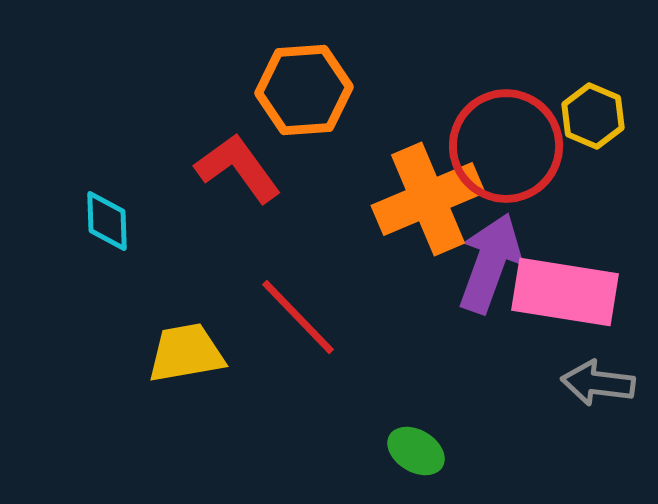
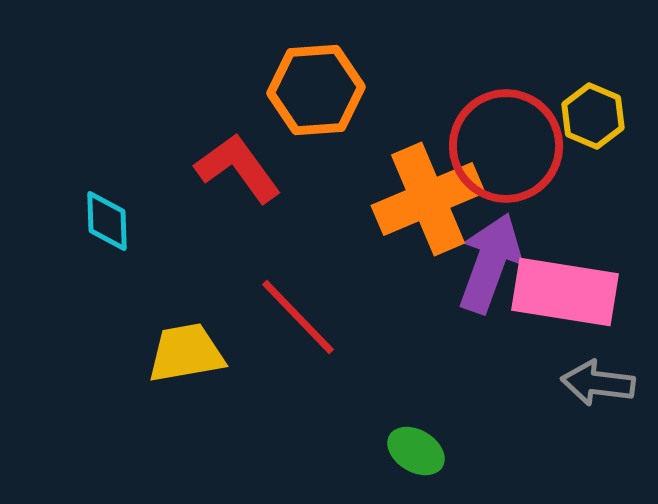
orange hexagon: moved 12 px right
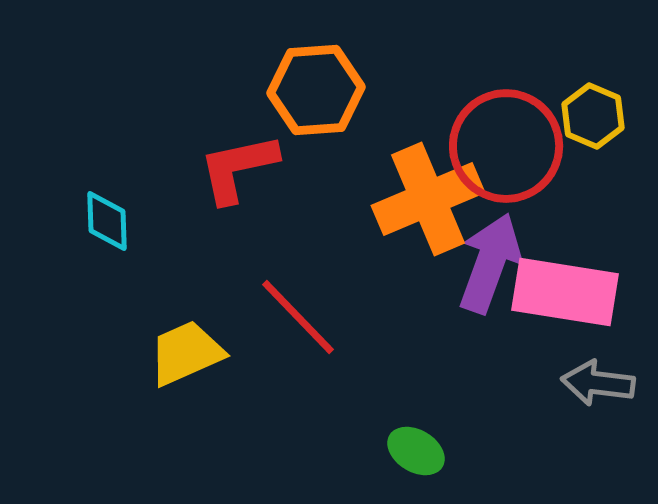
red L-shape: rotated 66 degrees counterclockwise
yellow trapezoid: rotated 14 degrees counterclockwise
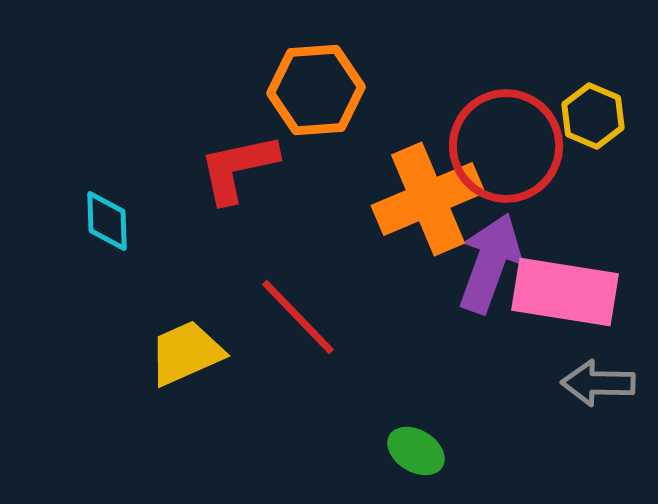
gray arrow: rotated 6 degrees counterclockwise
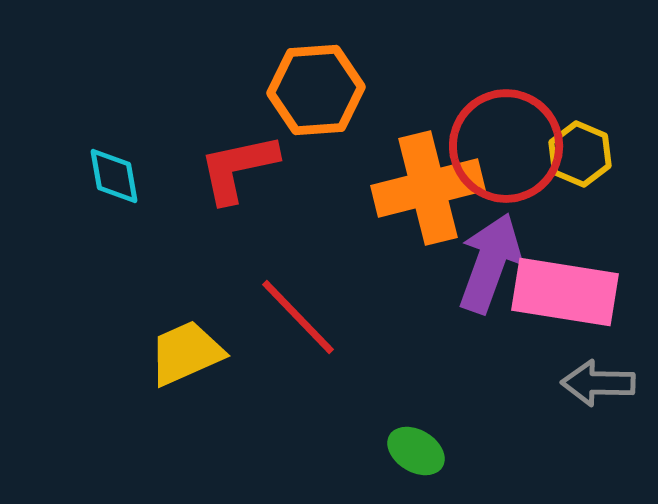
yellow hexagon: moved 13 px left, 38 px down
orange cross: moved 11 px up; rotated 9 degrees clockwise
cyan diamond: moved 7 px right, 45 px up; rotated 8 degrees counterclockwise
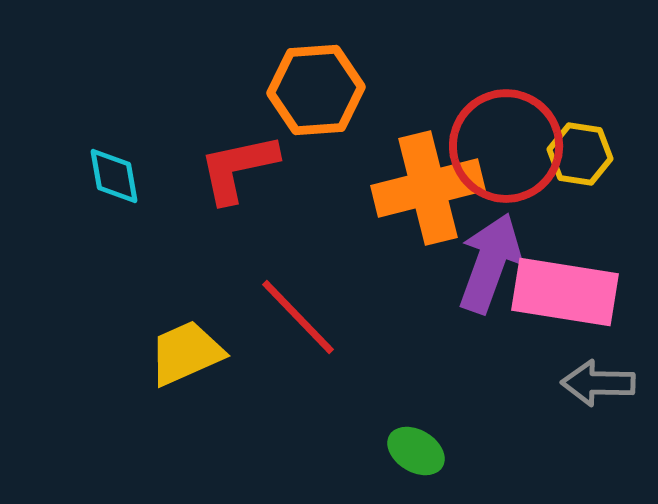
yellow hexagon: rotated 14 degrees counterclockwise
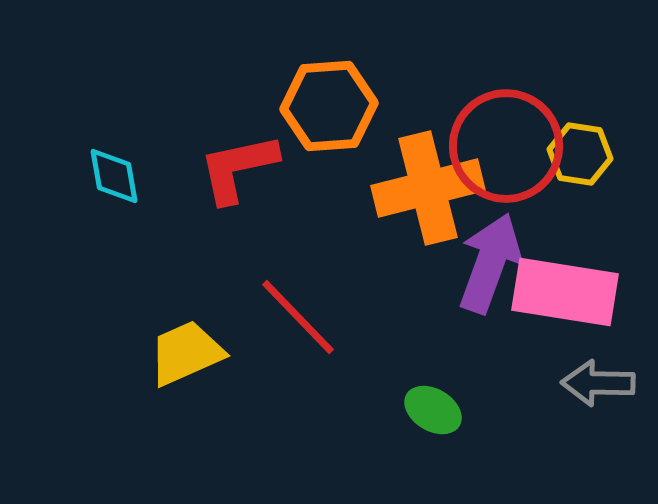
orange hexagon: moved 13 px right, 16 px down
green ellipse: moved 17 px right, 41 px up
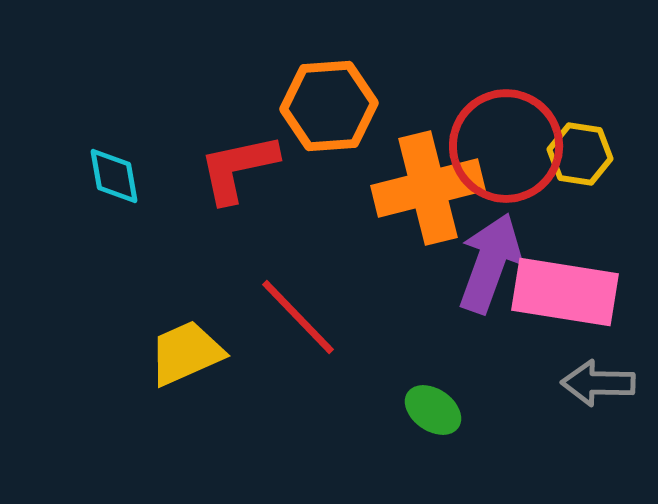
green ellipse: rotated 4 degrees clockwise
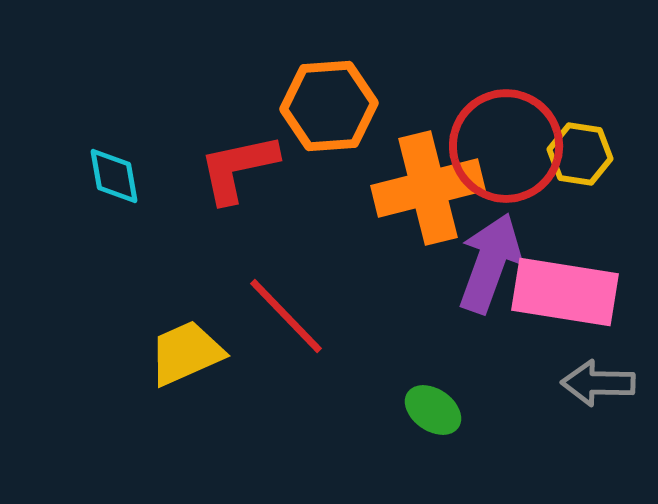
red line: moved 12 px left, 1 px up
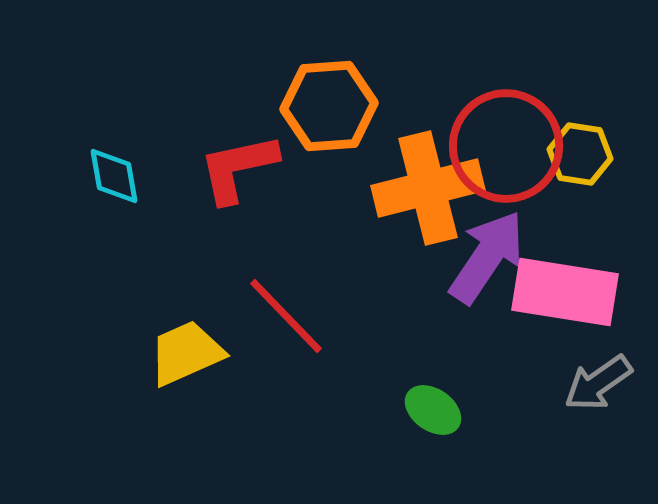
purple arrow: moved 3 px left, 6 px up; rotated 14 degrees clockwise
gray arrow: rotated 36 degrees counterclockwise
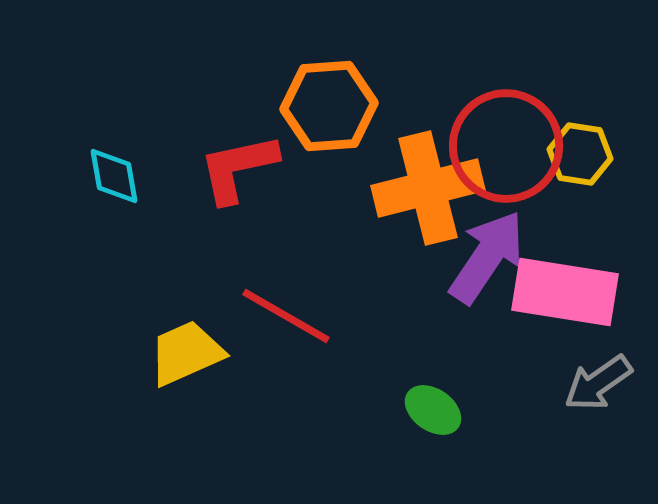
red line: rotated 16 degrees counterclockwise
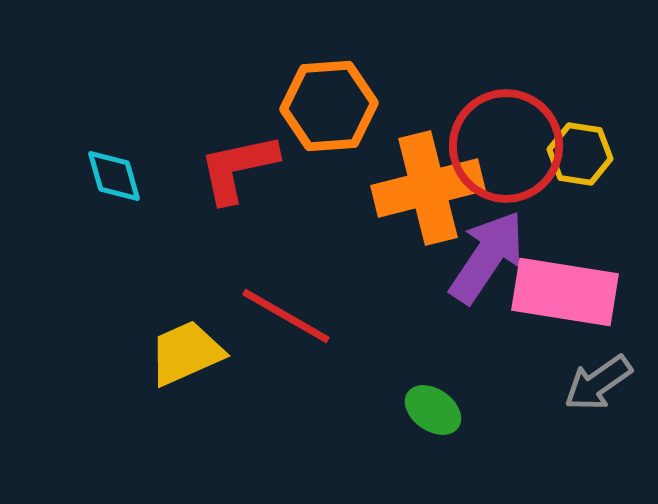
cyan diamond: rotated 6 degrees counterclockwise
